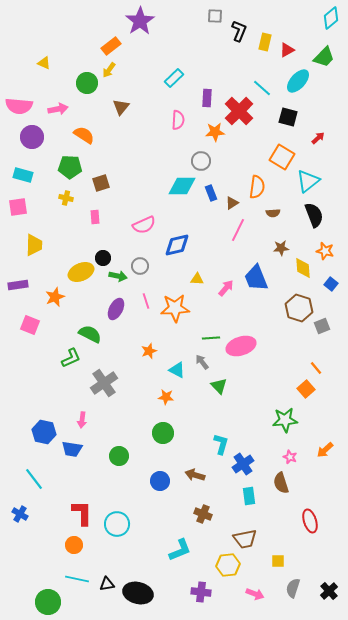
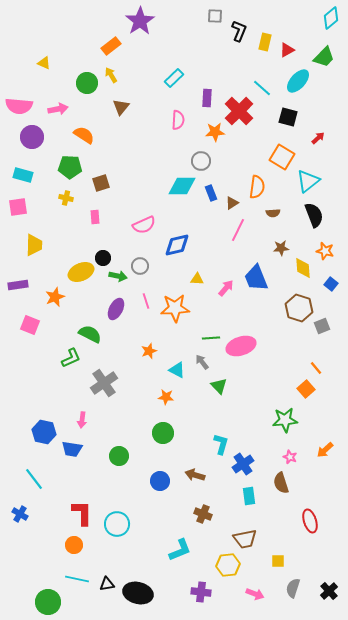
yellow arrow at (109, 70): moved 2 px right, 5 px down; rotated 112 degrees clockwise
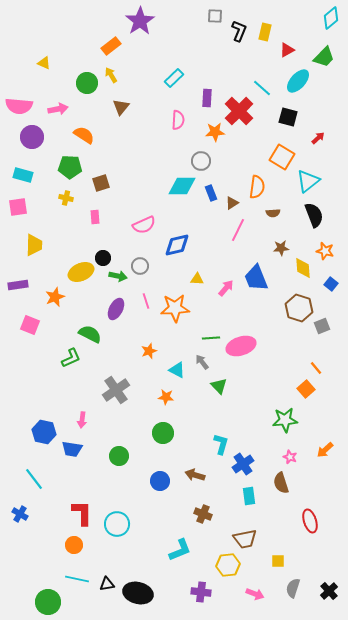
yellow rectangle at (265, 42): moved 10 px up
gray cross at (104, 383): moved 12 px right, 7 px down
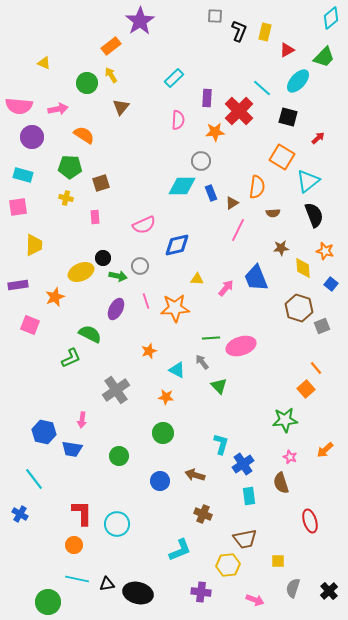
pink arrow at (255, 594): moved 6 px down
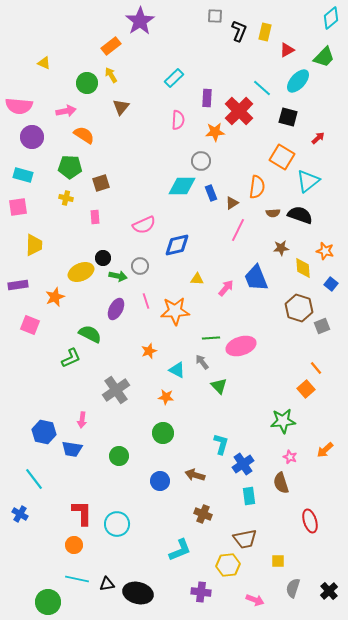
pink arrow at (58, 109): moved 8 px right, 2 px down
black semicircle at (314, 215): moved 14 px left; rotated 50 degrees counterclockwise
orange star at (175, 308): moved 3 px down
green star at (285, 420): moved 2 px left, 1 px down
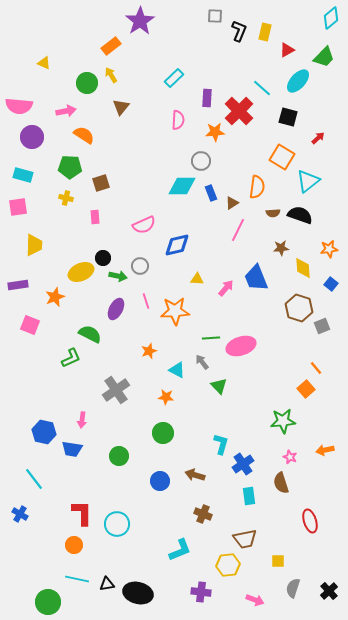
orange star at (325, 251): moved 4 px right, 2 px up; rotated 24 degrees counterclockwise
orange arrow at (325, 450): rotated 30 degrees clockwise
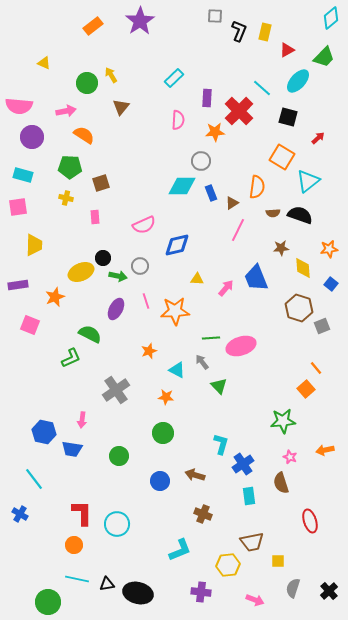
orange rectangle at (111, 46): moved 18 px left, 20 px up
brown trapezoid at (245, 539): moved 7 px right, 3 px down
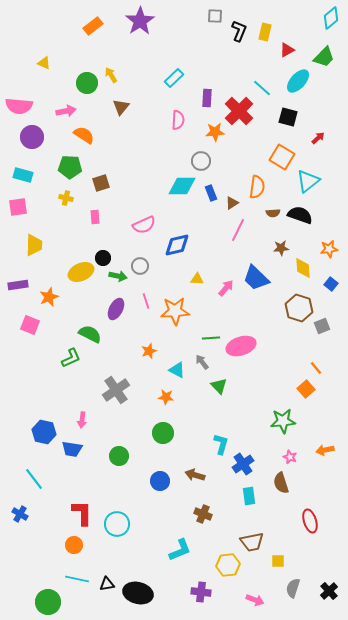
blue trapezoid at (256, 278): rotated 24 degrees counterclockwise
orange star at (55, 297): moved 6 px left
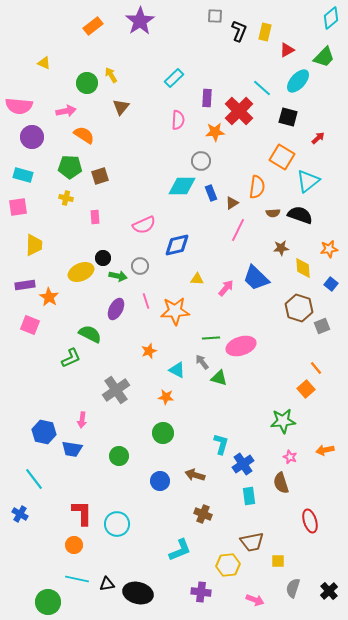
brown square at (101, 183): moved 1 px left, 7 px up
purple rectangle at (18, 285): moved 7 px right
orange star at (49, 297): rotated 18 degrees counterclockwise
green triangle at (219, 386): moved 8 px up; rotated 30 degrees counterclockwise
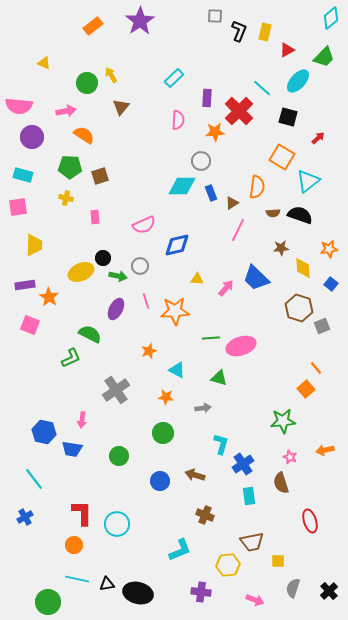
gray arrow at (202, 362): moved 1 px right, 46 px down; rotated 119 degrees clockwise
blue cross at (20, 514): moved 5 px right, 3 px down; rotated 28 degrees clockwise
brown cross at (203, 514): moved 2 px right, 1 px down
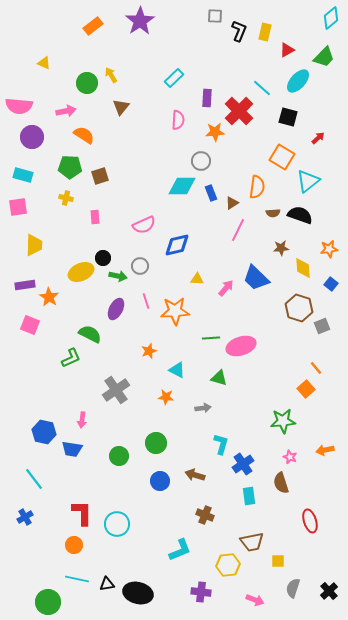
green circle at (163, 433): moved 7 px left, 10 px down
